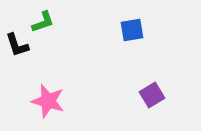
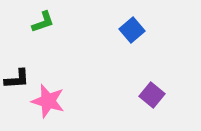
blue square: rotated 30 degrees counterclockwise
black L-shape: moved 34 px down; rotated 76 degrees counterclockwise
purple square: rotated 20 degrees counterclockwise
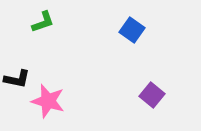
blue square: rotated 15 degrees counterclockwise
black L-shape: rotated 16 degrees clockwise
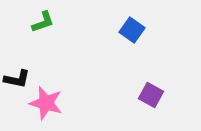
purple square: moved 1 px left; rotated 10 degrees counterclockwise
pink star: moved 2 px left, 2 px down
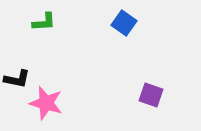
green L-shape: moved 1 px right; rotated 15 degrees clockwise
blue square: moved 8 px left, 7 px up
purple square: rotated 10 degrees counterclockwise
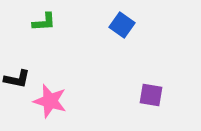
blue square: moved 2 px left, 2 px down
purple square: rotated 10 degrees counterclockwise
pink star: moved 4 px right, 2 px up
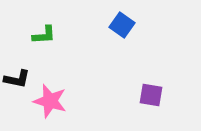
green L-shape: moved 13 px down
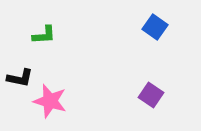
blue square: moved 33 px right, 2 px down
black L-shape: moved 3 px right, 1 px up
purple square: rotated 25 degrees clockwise
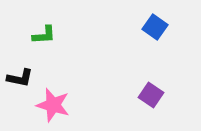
pink star: moved 3 px right, 4 px down
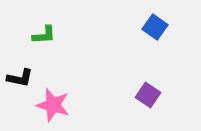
purple square: moved 3 px left
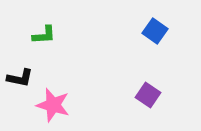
blue square: moved 4 px down
